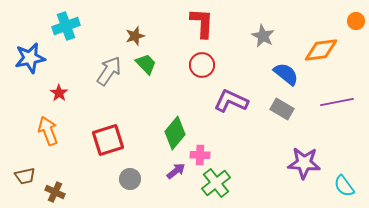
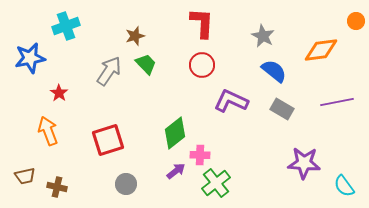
blue semicircle: moved 12 px left, 3 px up
green diamond: rotated 12 degrees clockwise
gray circle: moved 4 px left, 5 px down
brown cross: moved 2 px right, 5 px up; rotated 12 degrees counterclockwise
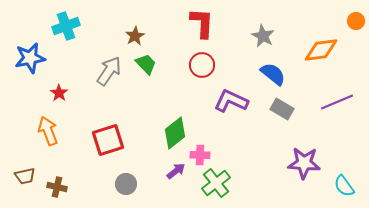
brown star: rotated 12 degrees counterclockwise
blue semicircle: moved 1 px left, 3 px down
purple line: rotated 12 degrees counterclockwise
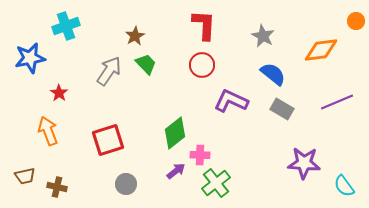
red L-shape: moved 2 px right, 2 px down
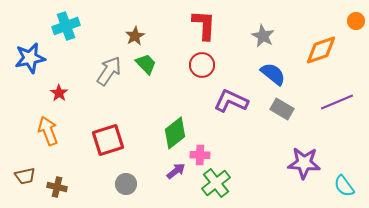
orange diamond: rotated 12 degrees counterclockwise
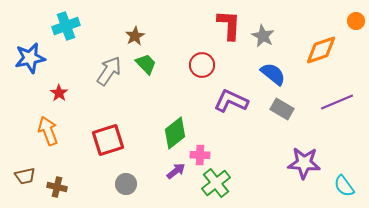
red L-shape: moved 25 px right
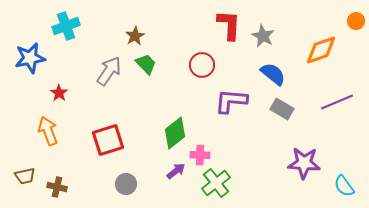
purple L-shape: rotated 20 degrees counterclockwise
